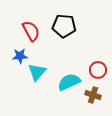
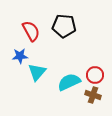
red circle: moved 3 px left, 5 px down
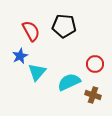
blue star: rotated 21 degrees counterclockwise
red circle: moved 11 px up
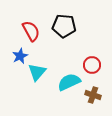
red circle: moved 3 px left, 1 px down
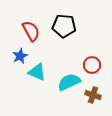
cyan triangle: rotated 48 degrees counterclockwise
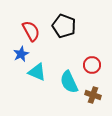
black pentagon: rotated 15 degrees clockwise
blue star: moved 1 px right, 2 px up
cyan semicircle: rotated 90 degrees counterclockwise
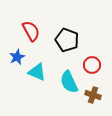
black pentagon: moved 3 px right, 14 px down
blue star: moved 4 px left, 3 px down
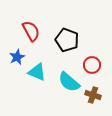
cyan semicircle: rotated 25 degrees counterclockwise
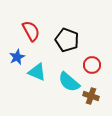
brown cross: moved 2 px left, 1 px down
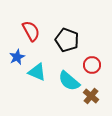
cyan semicircle: moved 1 px up
brown cross: rotated 21 degrees clockwise
